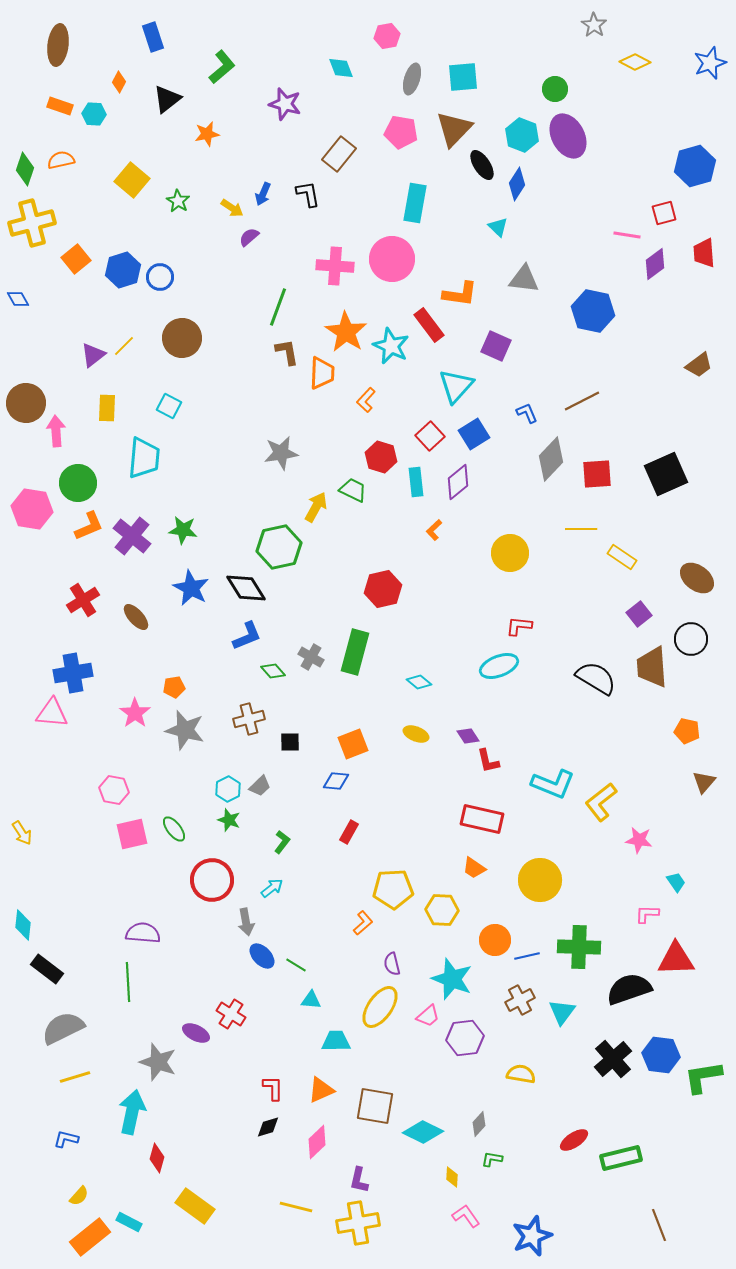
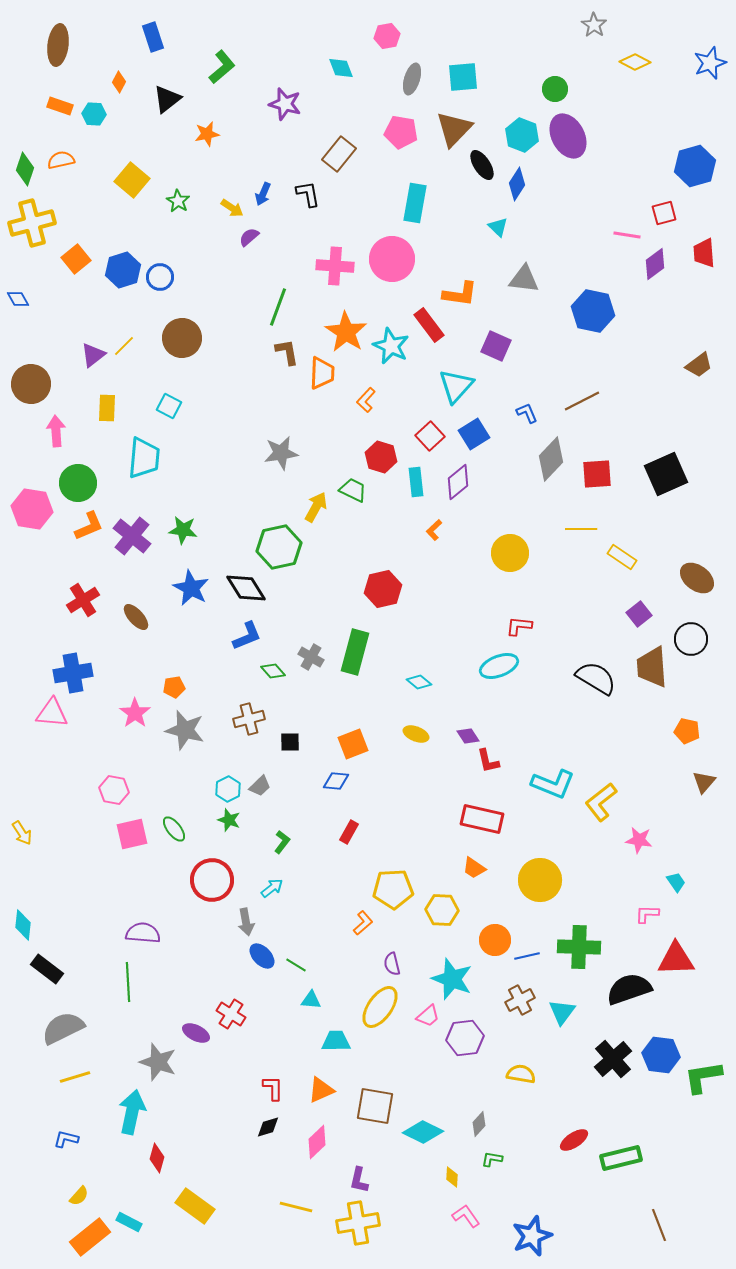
brown circle at (26, 403): moved 5 px right, 19 px up
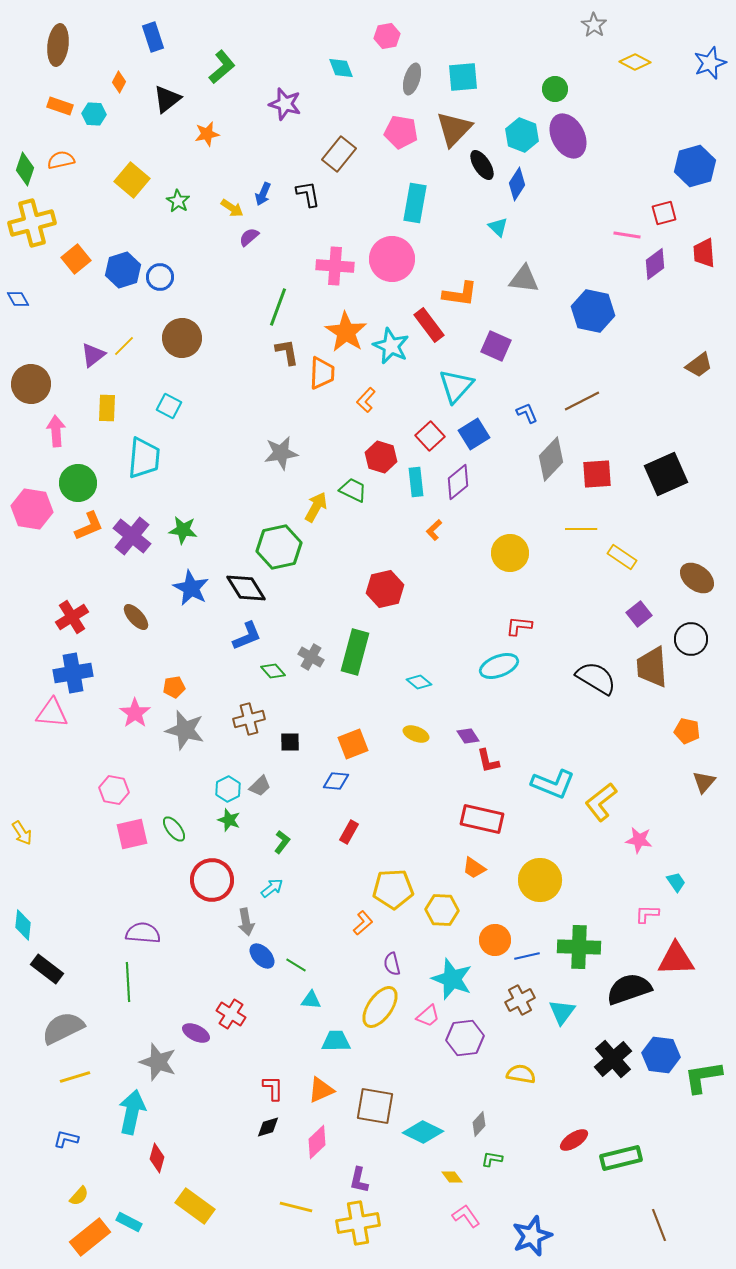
red hexagon at (383, 589): moved 2 px right
red cross at (83, 600): moved 11 px left, 17 px down
yellow diamond at (452, 1177): rotated 40 degrees counterclockwise
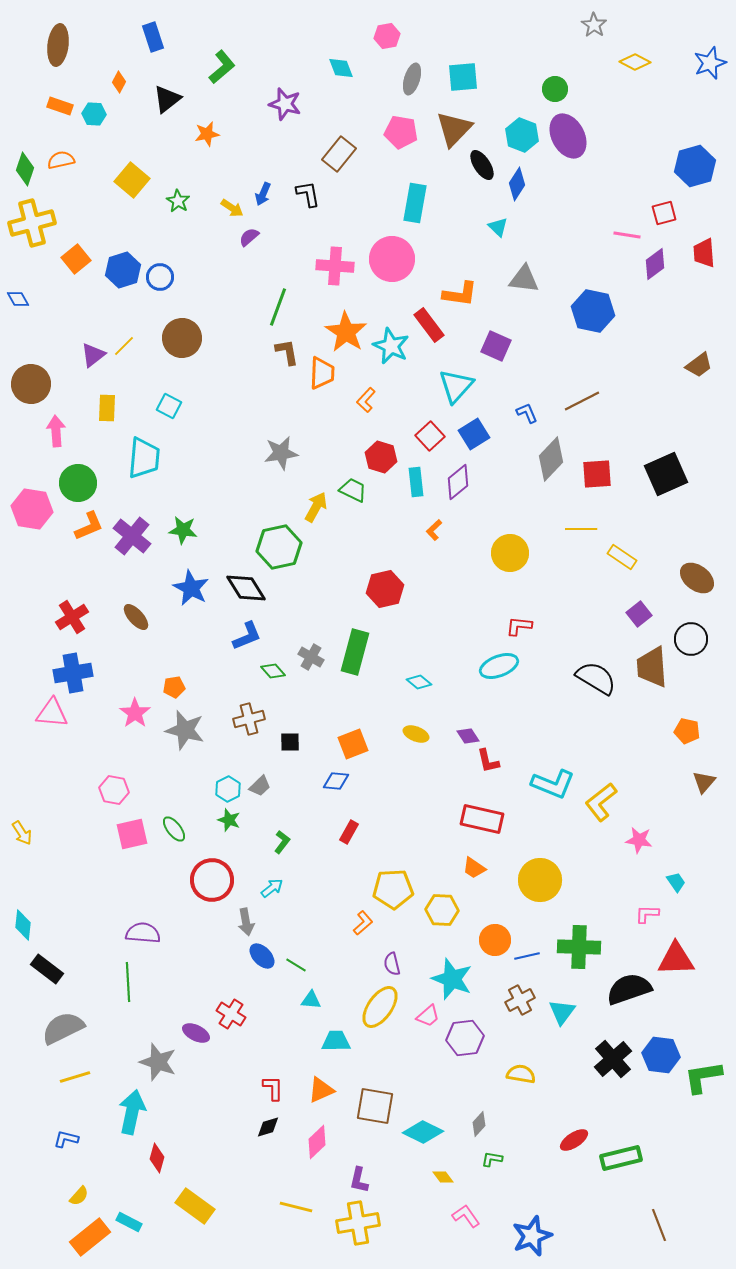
yellow diamond at (452, 1177): moved 9 px left
